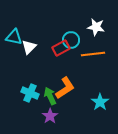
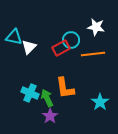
orange L-shape: rotated 115 degrees clockwise
green arrow: moved 3 px left, 2 px down
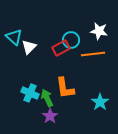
white star: moved 3 px right, 4 px down
cyan triangle: rotated 30 degrees clockwise
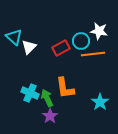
cyan circle: moved 10 px right, 1 px down
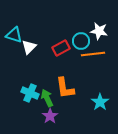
cyan triangle: moved 2 px up; rotated 24 degrees counterclockwise
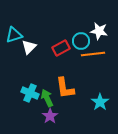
cyan triangle: rotated 36 degrees counterclockwise
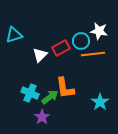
white triangle: moved 11 px right, 8 px down
green arrow: moved 3 px right, 1 px up; rotated 78 degrees clockwise
purple star: moved 8 px left, 1 px down
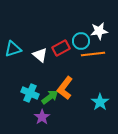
white star: rotated 18 degrees counterclockwise
cyan triangle: moved 1 px left, 14 px down
white triangle: rotated 35 degrees counterclockwise
orange L-shape: rotated 45 degrees clockwise
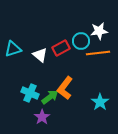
orange line: moved 5 px right, 1 px up
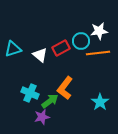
green arrow: moved 4 px down
purple star: rotated 21 degrees clockwise
